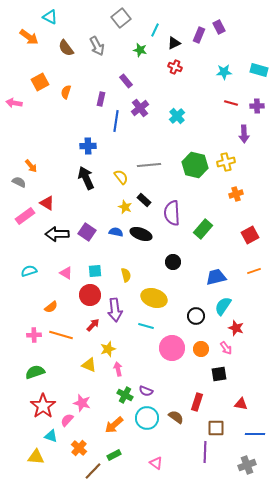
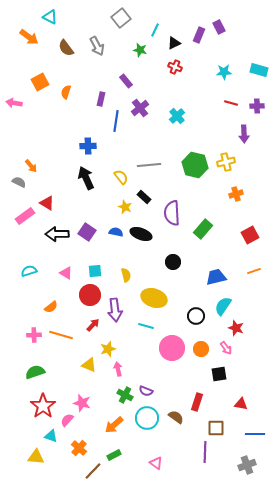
black rectangle at (144, 200): moved 3 px up
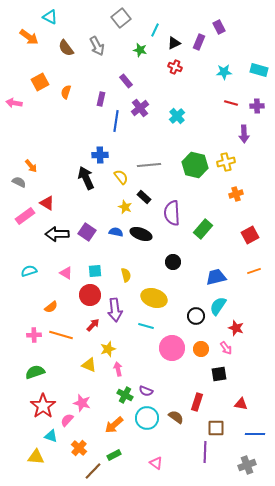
purple rectangle at (199, 35): moved 7 px down
blue cross at (88, 146): moved 12 px right, 9 px down
cyan semicircle at (223, 306): moved 5 px left
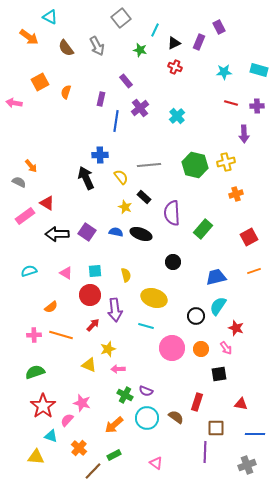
red square at (250, 235): moved 1 px left, 2 px down
pink arrow at (118, 369): rotated 80 degrees counterclockwise
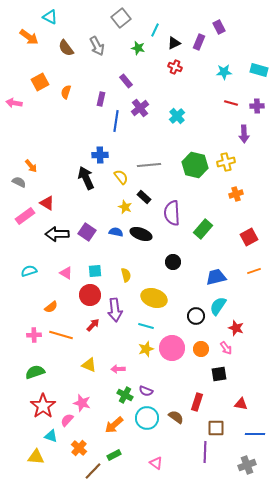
green star at (140, 50): moved 2 px left, 2 px up
yellow star at (108, 349): moved 38 px right
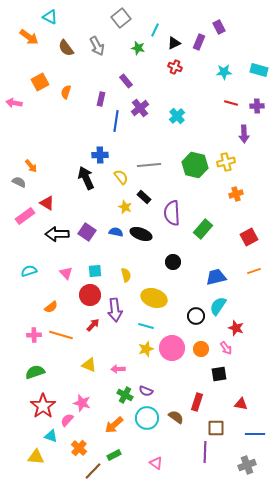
pink triangle at (66, 273): rotated 16 degrees clockwise
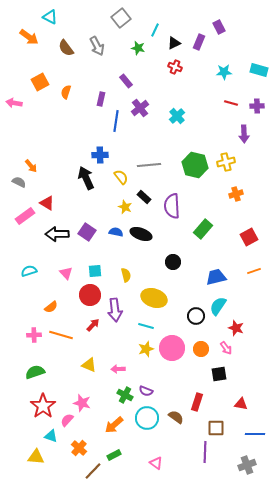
purple semicircle at (172, 213): moved 7 px up
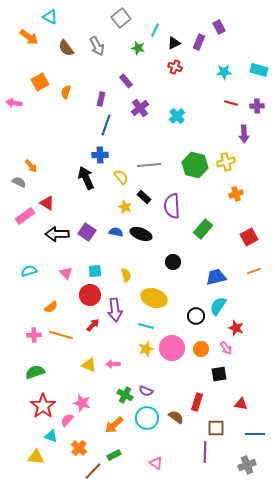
blue line at (116, 121): moved 10 px left, 4 px down; rotated 10 degrees clockwise
pink arrow at (118, 369): moved 5 px left, 5 px up
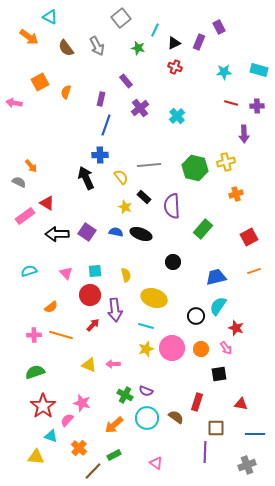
green hexagon at (195, 165): moved 3 px down
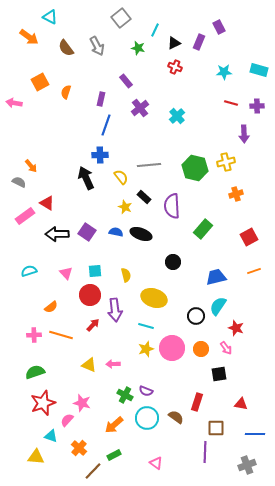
red star at (43, 406): moved 3 px up; rotated 15 degrees clockwise
